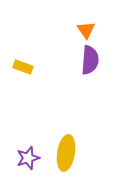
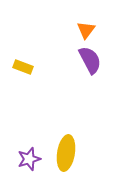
orange triangle: rotated 12 degrees clockwise
purple semicircle: rotated 32 degrees counterclockwise
purple star: moved 1 px right, 1 px down
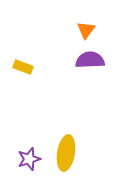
purple semicircle: rotated 64 degrees counterclockwise
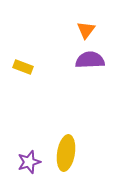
purple star: moved 3 px down
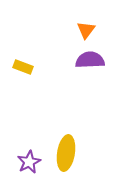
purple star: rotated 10 degrees counterclockwise
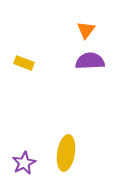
purple semicircle: moved 1 px down
yellow rectangle: moved 1 px right, 4 px up
purple star: moved 5 px left, 1 px down
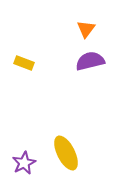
orange triangle: moved 1 px up
purple semicircle: rotated 12 degrees counterclockwise
yellow ellipse: rotated 36 degrees counterclockwise
